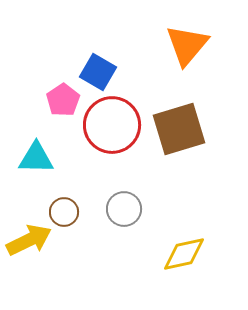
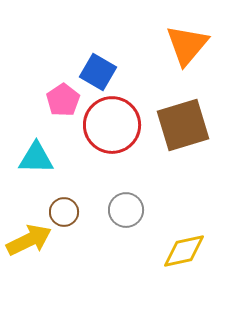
brown square: moved 4 px right, 4 px up
gray circle: moved 2 px right, 1 px down
yellow diamond: moved 3 px up
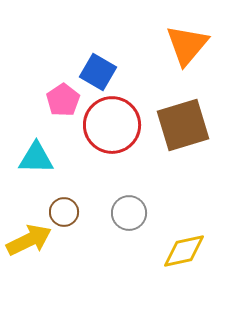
gray circle: moved 3 px right, 3 px down
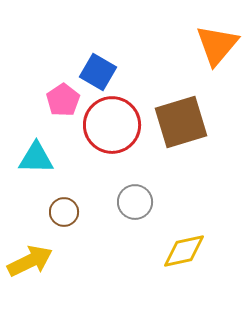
orange triangle: moved 30 px right
brown square: moved 2 px left, 3 px up
gray circle: moved 6 px right, 11 px up
yellow arrow: moved 1 px right, 21 px down
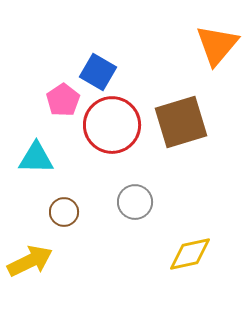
yellow diamond: moved 6 px right, 3 px down
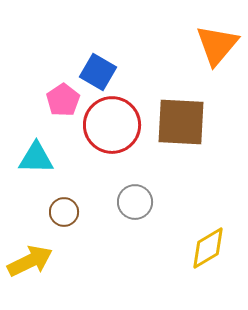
brown square: rotated 20 degrees clockwise
yellow diamond: moved 18 px right, 6 px up; rotated 18 degrees counterclockwise
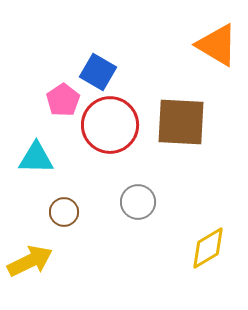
orange triangle: rotated 39 degrees counterclockwise
red circle: moved 2 px left
gray circle: moved 3 px right
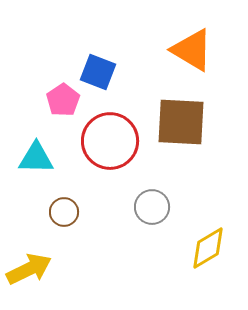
orange triangle: moved 25 px left, 5 px down
blue square: rotated 9 degrees counterclockwise
red circle: moved 16 px down
gray circle: moved 14 px right, 5 px down
yellow arrow: moved 1 px left, 8 px down
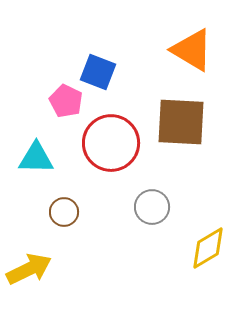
pink pentagon: moved 3 px right, 1 px down; rotated 12 degrees counterclockwise
red circle: moved 1 px right, 2 px down
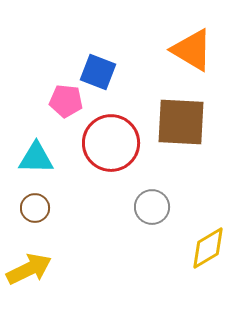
pink pentagon: rotated 20 degrees counterclockwise
brown circle: moved 29 px left, 4 px up
